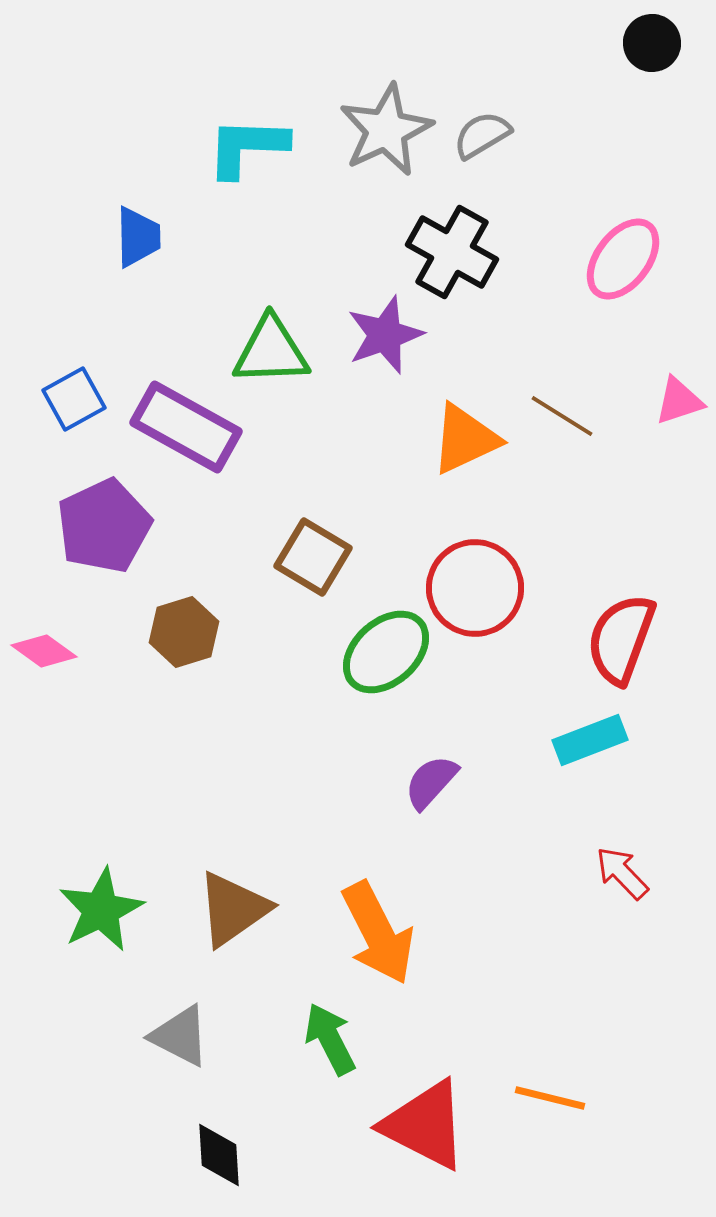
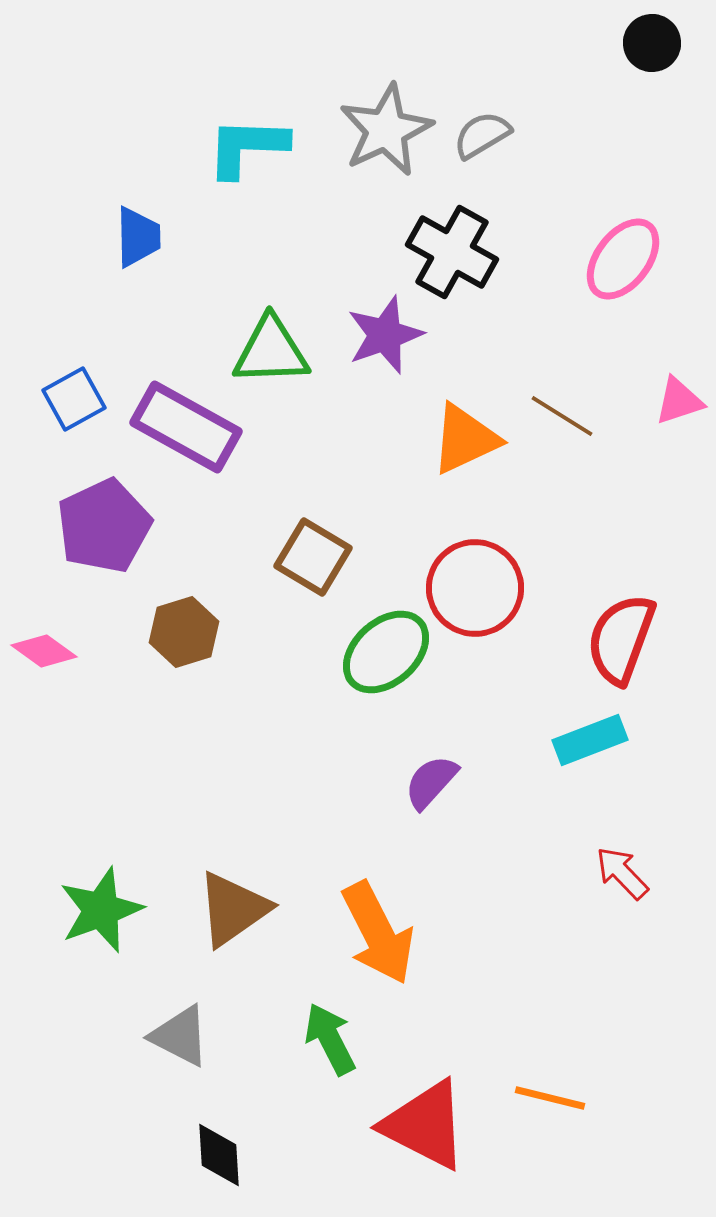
green star: rotated 6 degrees clockwise
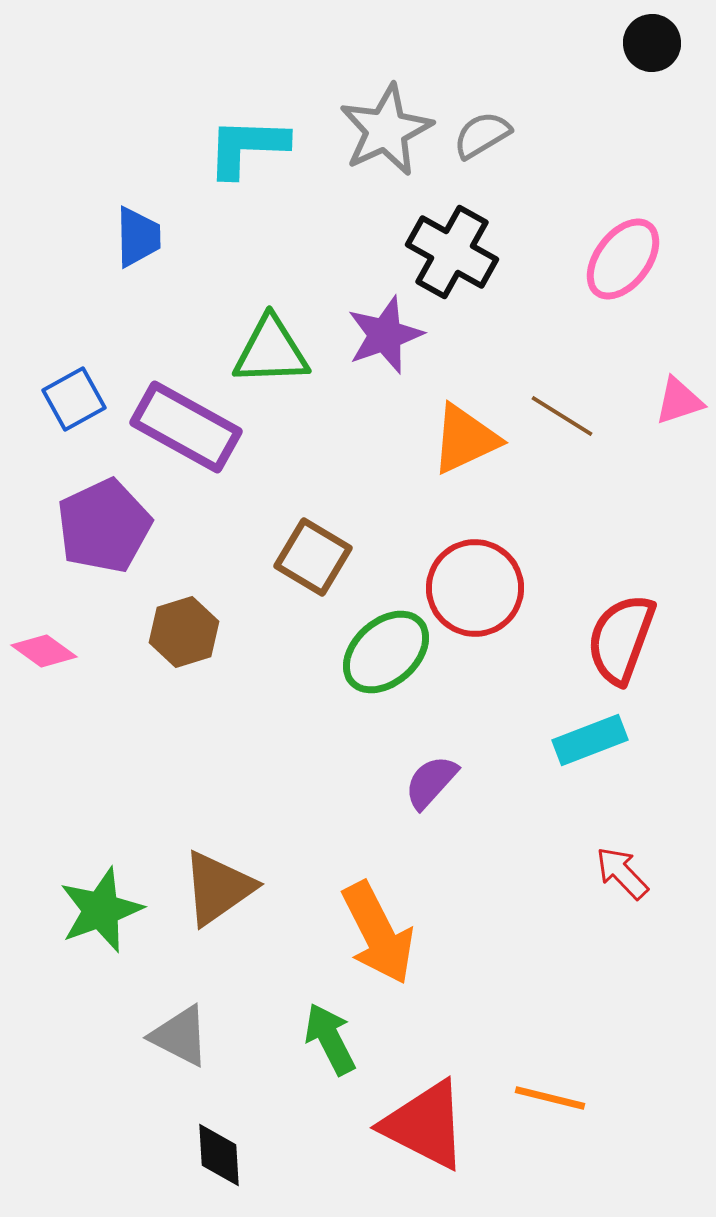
brown triangle: moved 15 px left, 21 px up
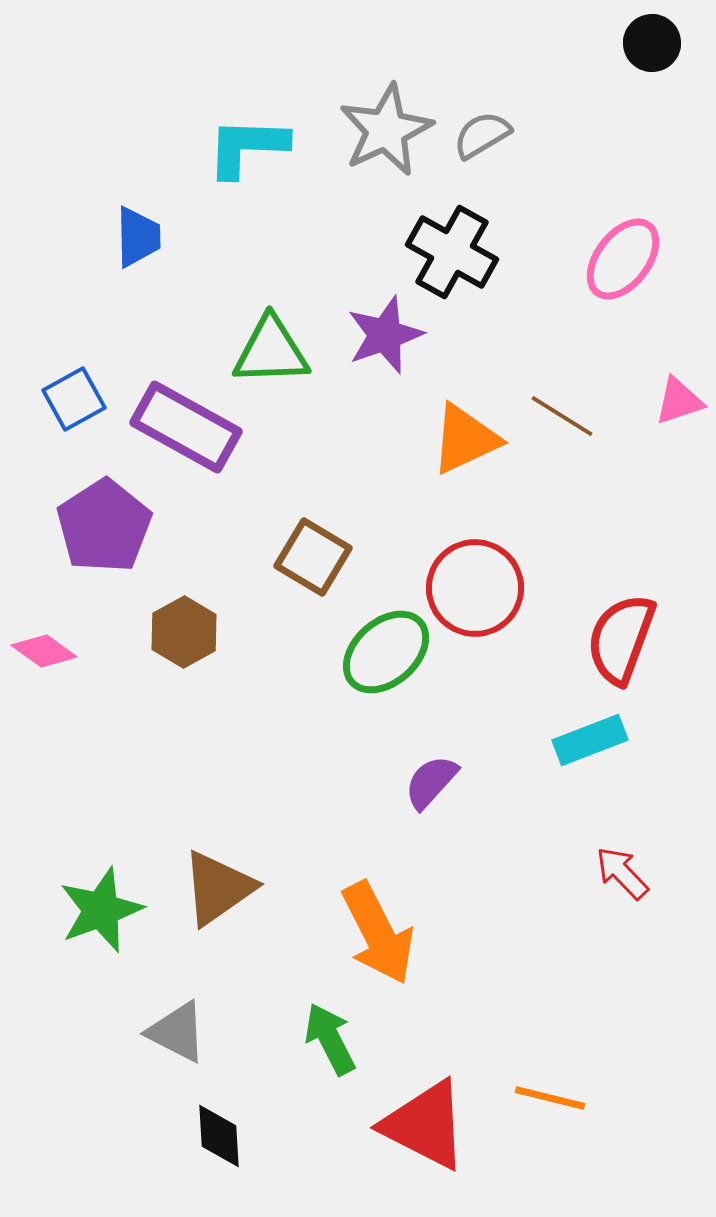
purple pentagon: rotated 8 degrees counterclockwise
brown hexagon: rotated 12 degrees counterclockwise
gray triangle: moved 3 px left, 4 px up
black diamond: moved 19 px up
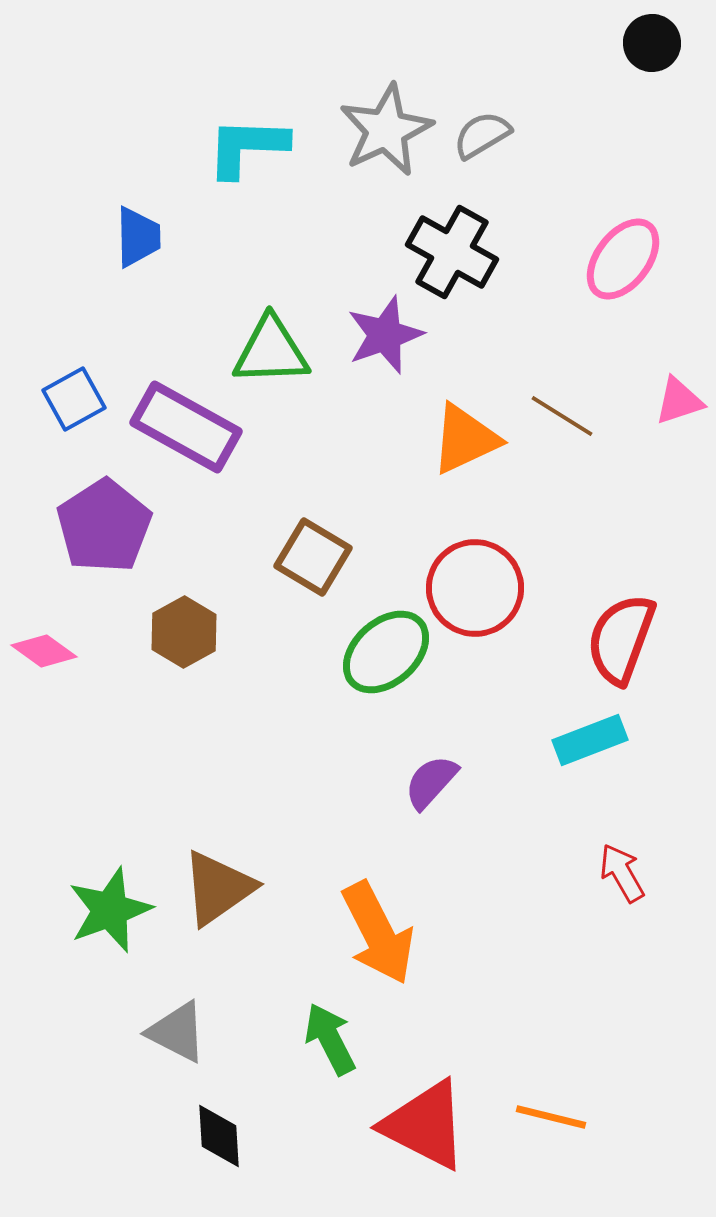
red arrow: rotated 14 degrees clockwise
green star: moved 9 px right
orange line: moved 1 px right, 19 px down
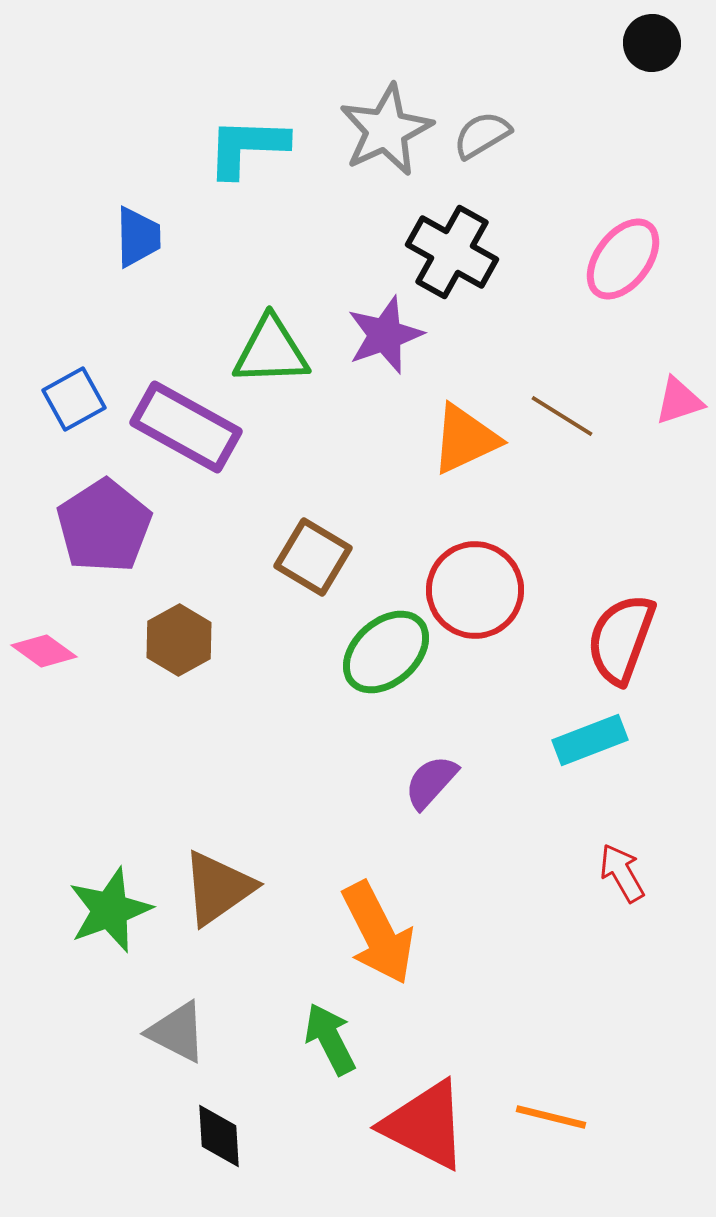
red circle: moved 2 px down
brown hexagon: moved 5 px left, 8 px down
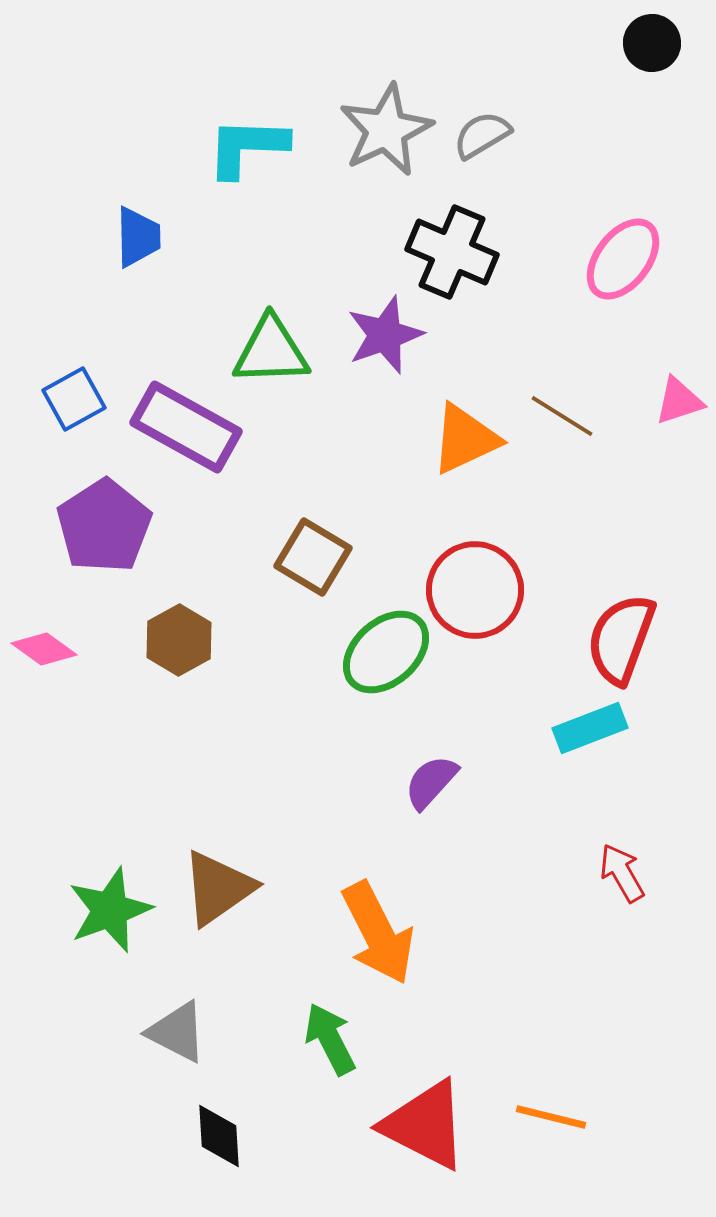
black cross: rotated 6 degrees counterclockwise
pink diamond: moved 2 px up
cyan rectangle: moved 12 px up
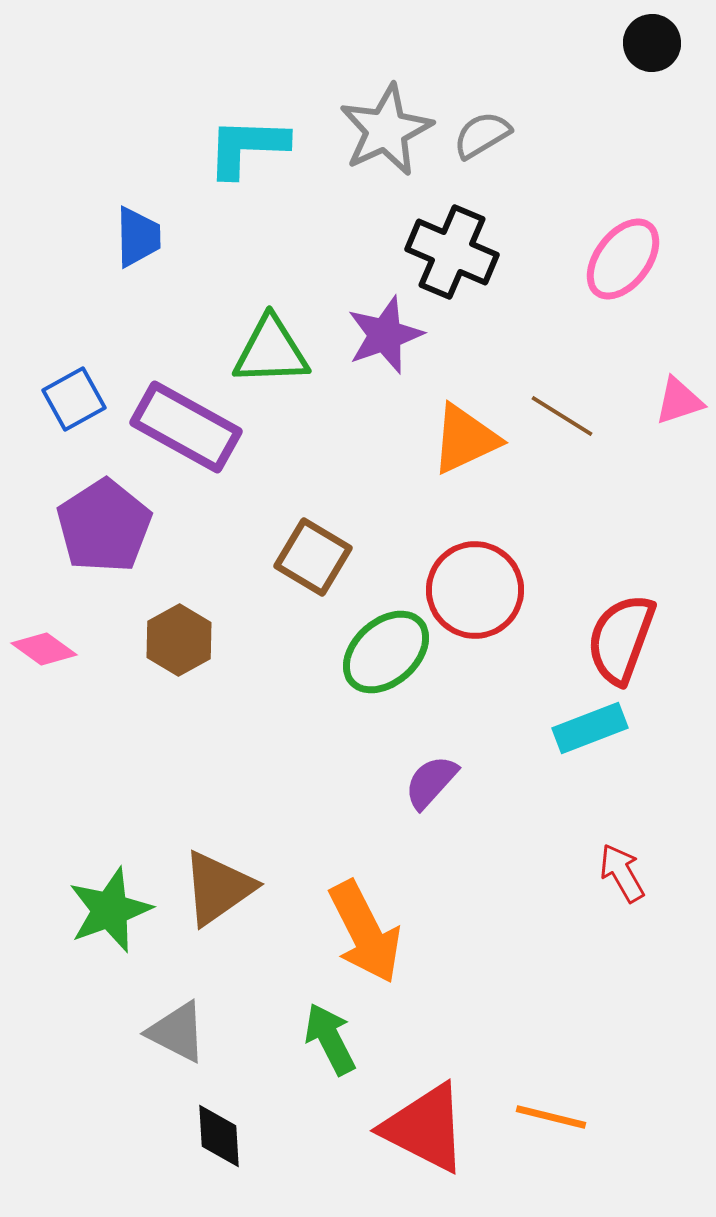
orange arrow: moved 13 px left, 1 px up
red triangle: moved 3 px down
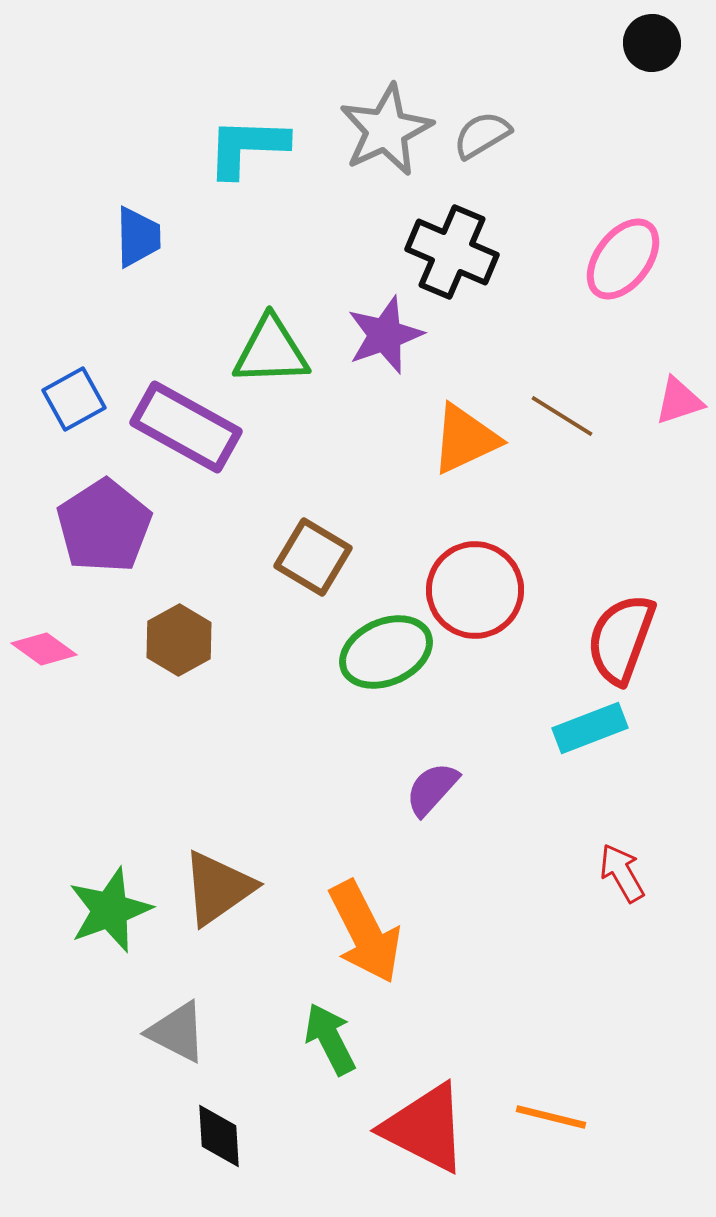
green ellipse: rotated 18 degrees clockwise
purple semicircle: moved 1 px right, 7 px down
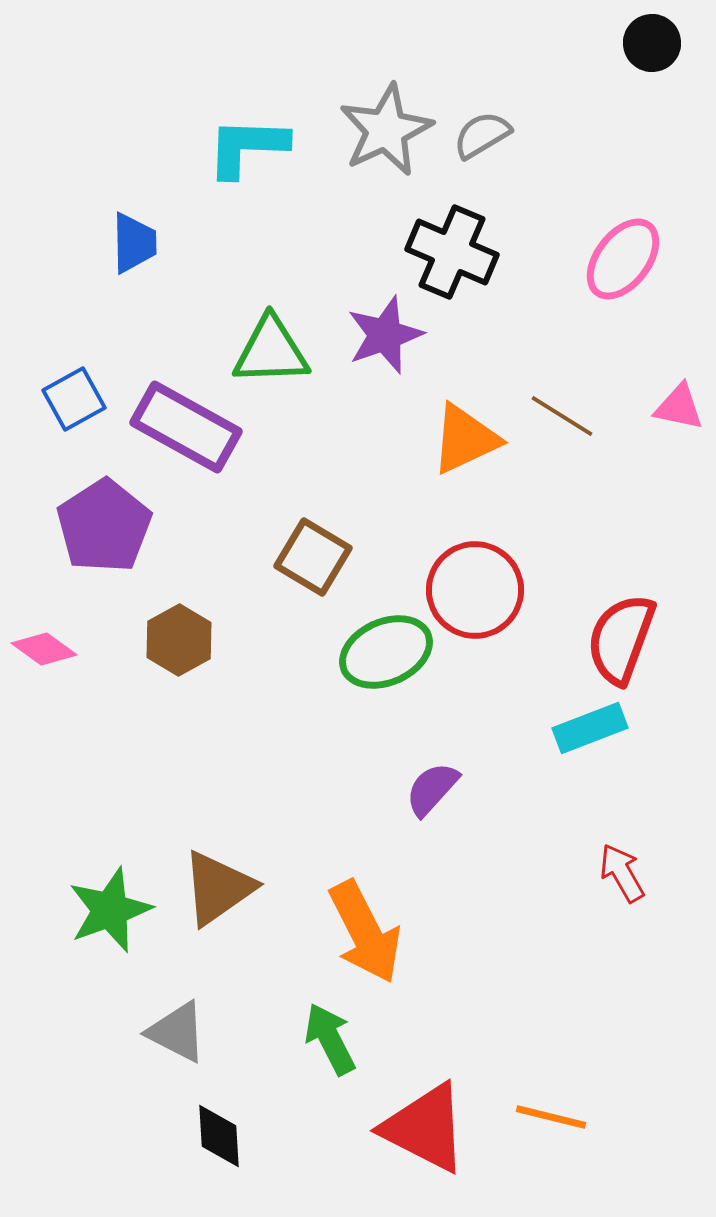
blue trapezoid: moved 4 px left, 6 px down
pink triangle: moved 6 px down; rotated 30 degrees clockwise
